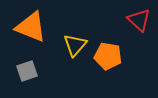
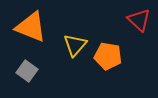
gray square: rotated 35 degrees counterclockwise
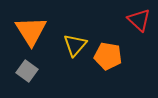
orange triangle: moved 4 px down; rotated 36 degrees clockwise
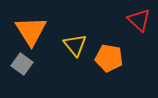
yellow triangle: rotated 20 degrees counterclockwise
orange pentagon: moved 1 px right, 2 px down
gray square: moved 5 px left, 7 px up
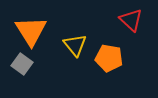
red triangle: moved 8 px left
